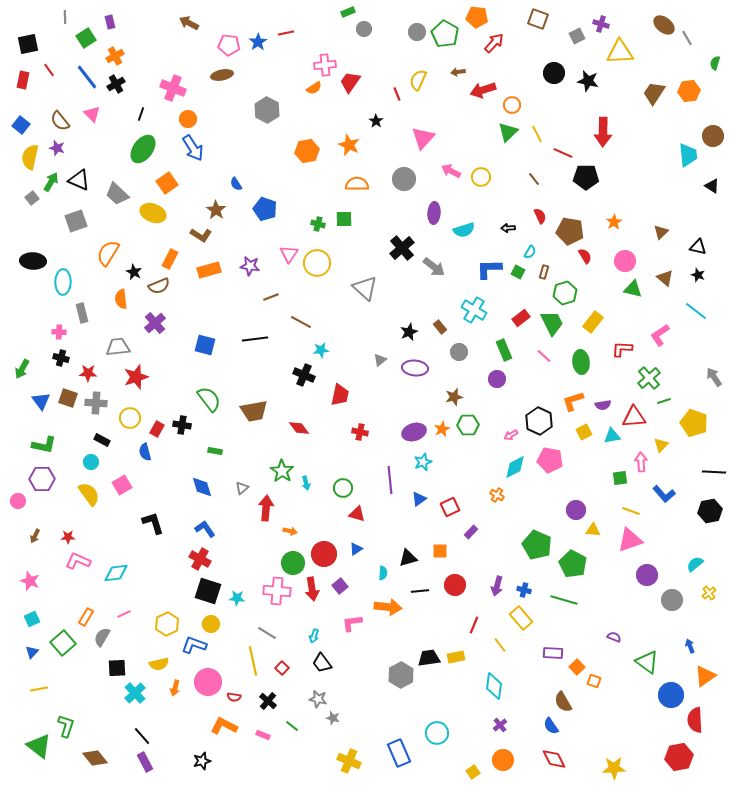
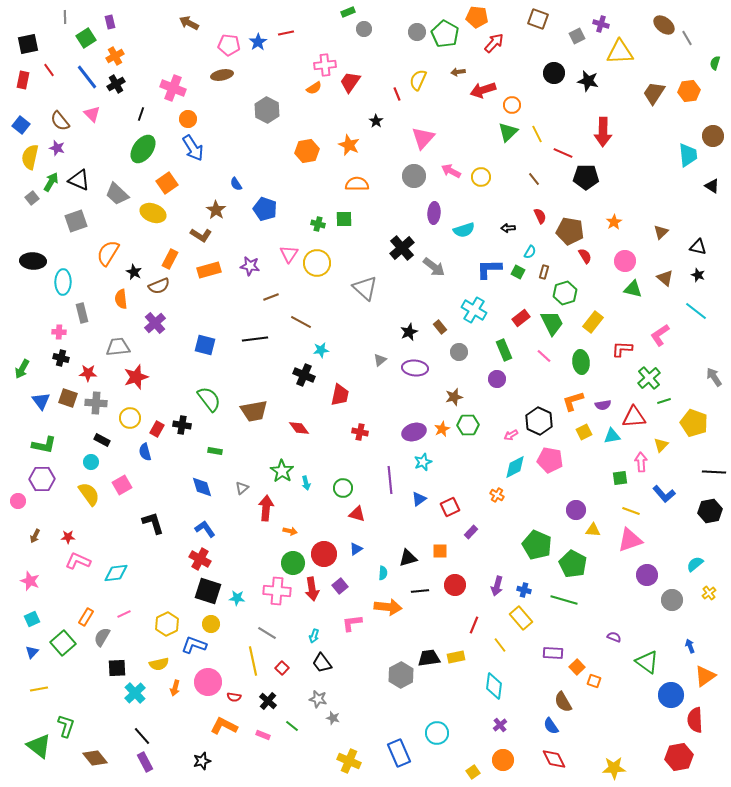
gray circle at (404, 179): moved 10 px right, 3 px up
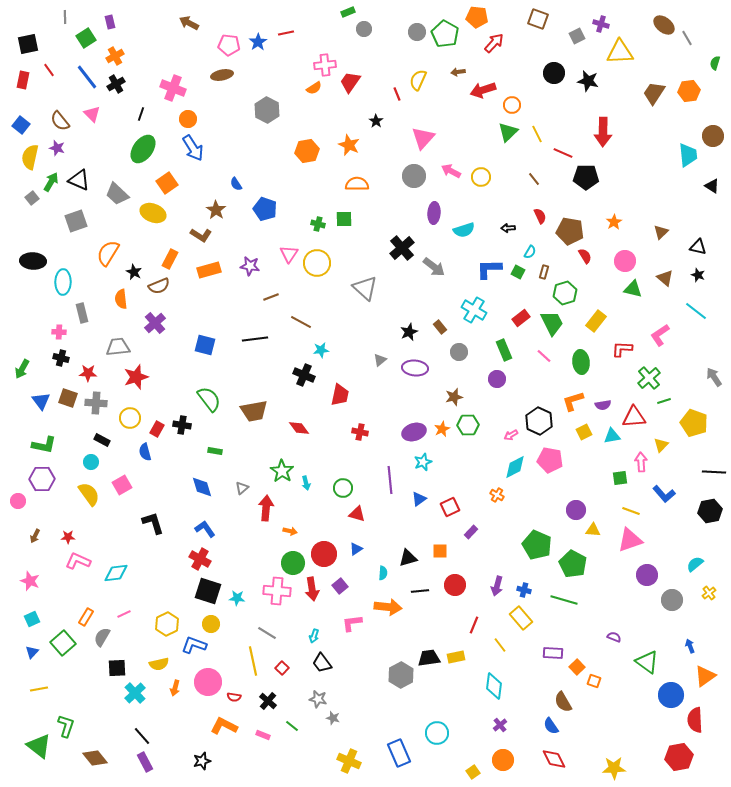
yellow rectangle at (593, 322): moved 3 px right, 1 px up
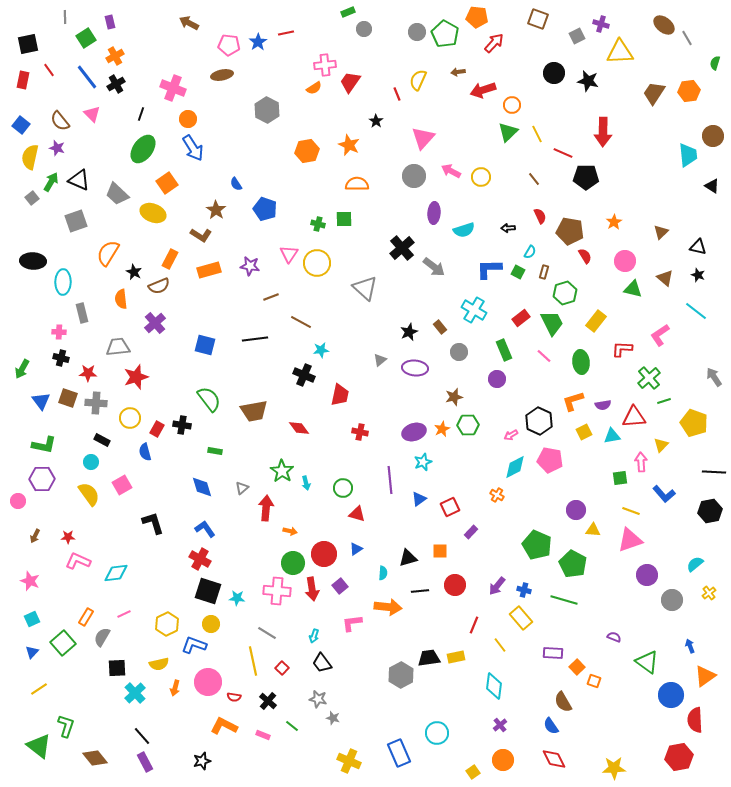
purple arrow at (497, 586): rotated 24 degrees clockwise
yellow line at (39, 689): rotated 24 degrees counterclockwise
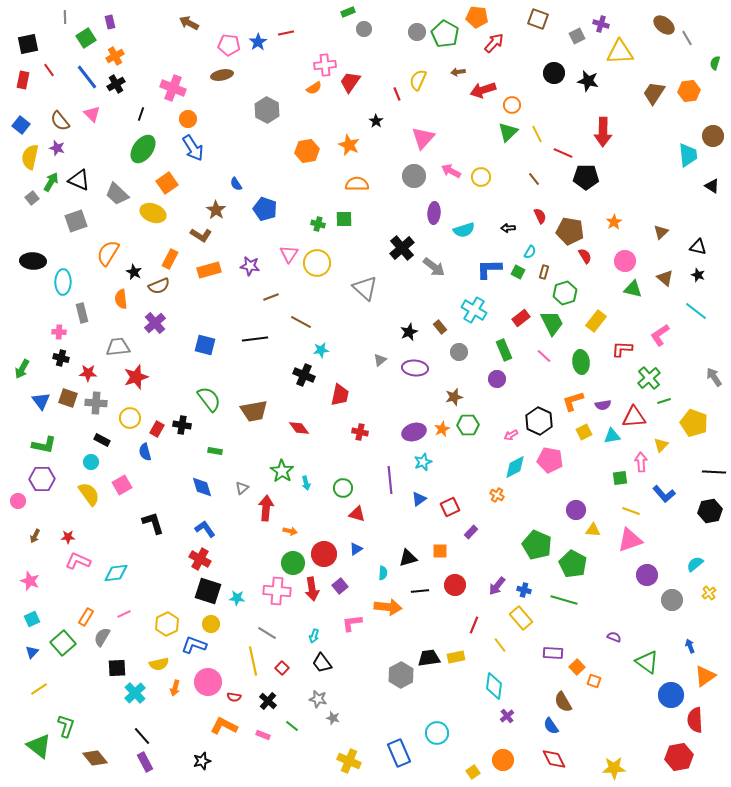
purple cross at (500, 725): moved 7 px right, 9 px up
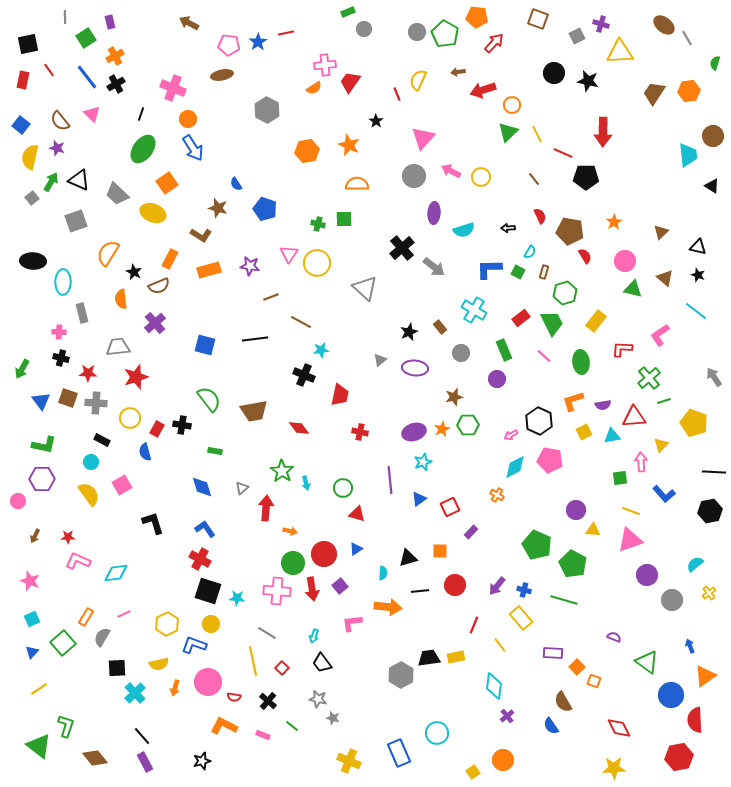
brown star at (216, 210): moved 2 px right, 2 px up; rotated 18 degrees counterclockwise
gray circle at (459, 352): moved 2 px right, 1 px down
red diamond at (554, 759): moved 65 px right, 31 px up
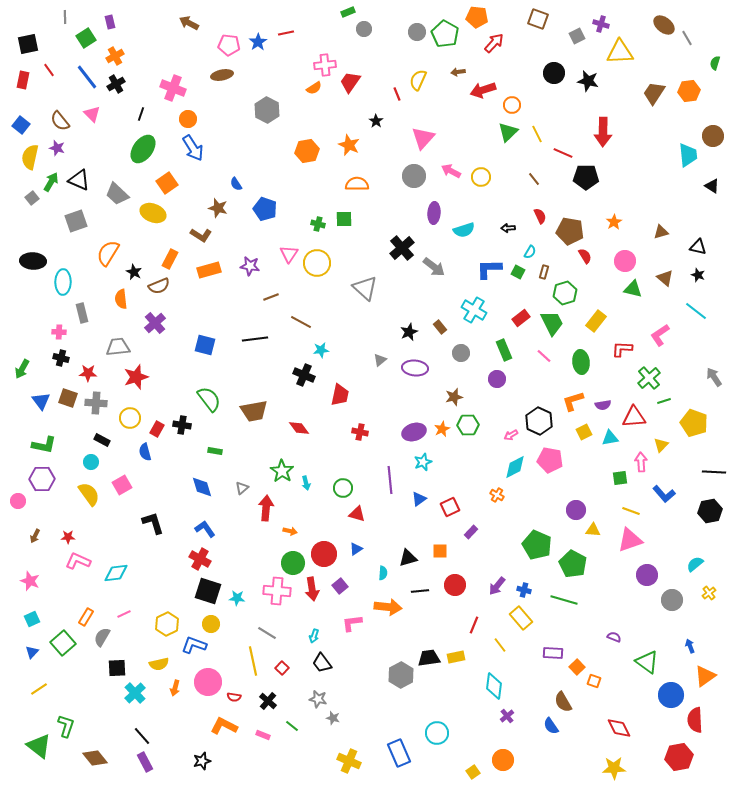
brown triangle at (661, 232): rotated 28 degrees clockwise
cyan triangle at (612, 436): moved 2 px left, 2 px down
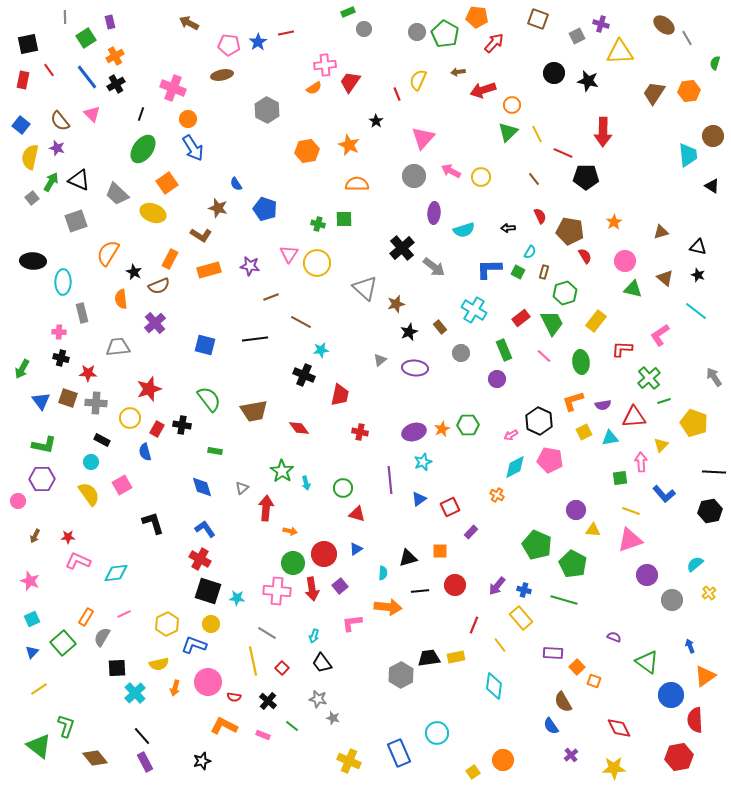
red star at (136, 377): moved 13 px right, 12 px down
brown star at (454, 397): moved 58 px left, 93 px up
purple cross at (507, 716): moved 64 px right, 39 px down
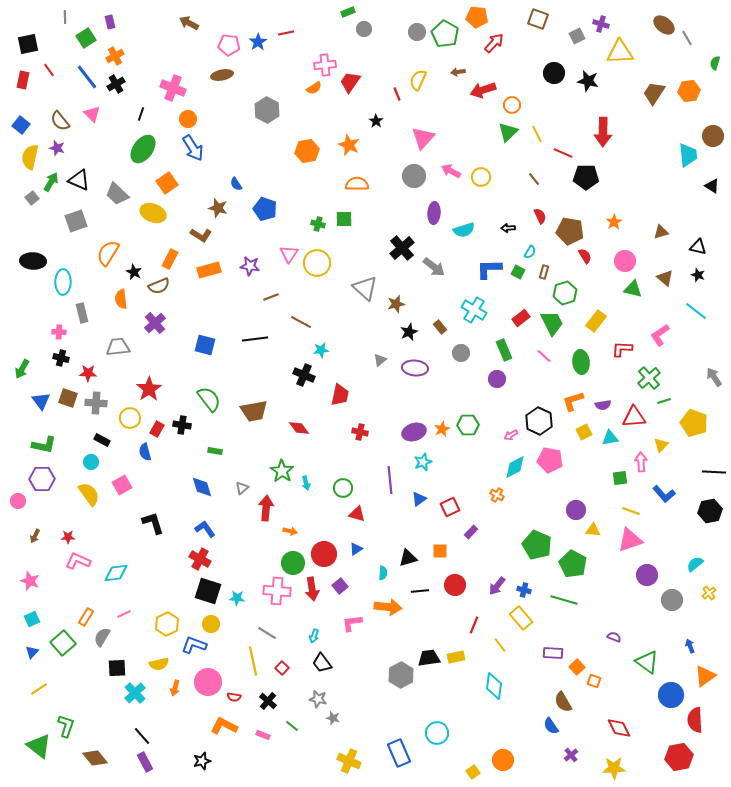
red star at (149, 389): rotated 15 degrees counterclockwise
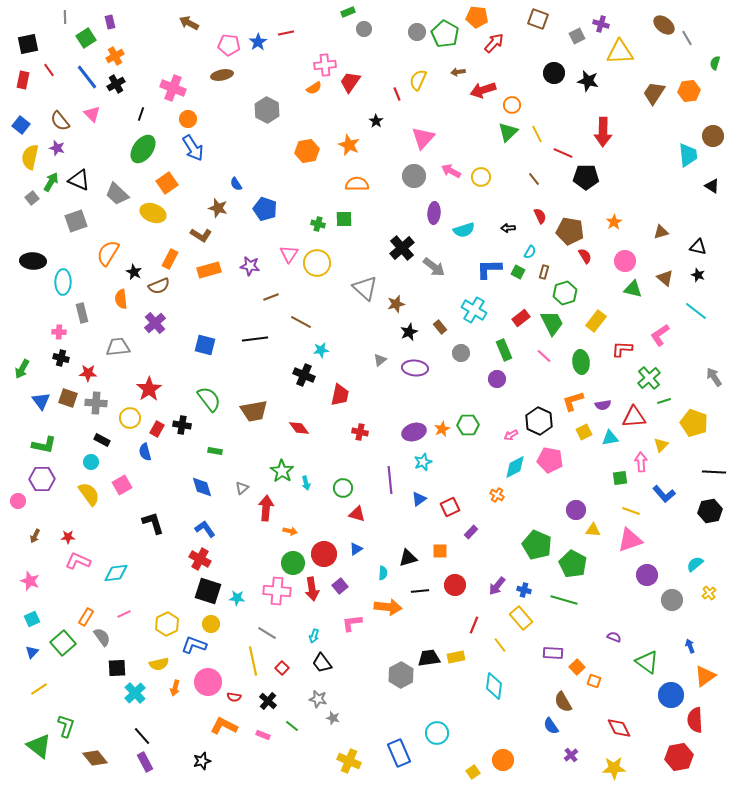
gray semicircle at (102, 637): rotated 114 degrees clockwise
